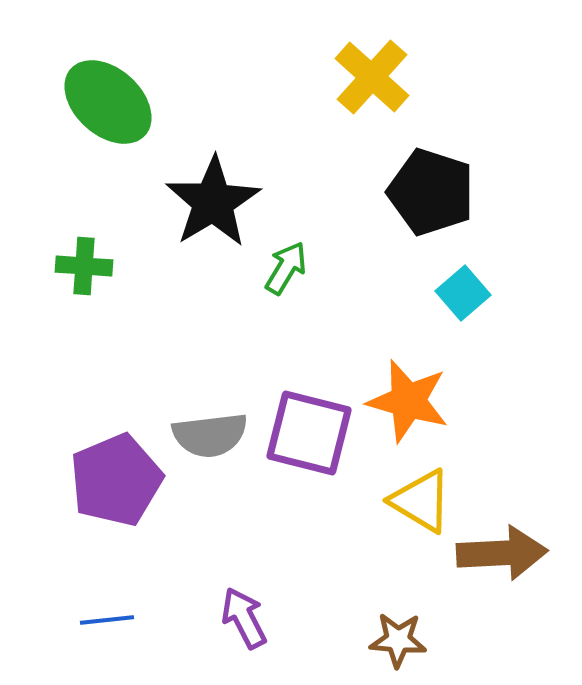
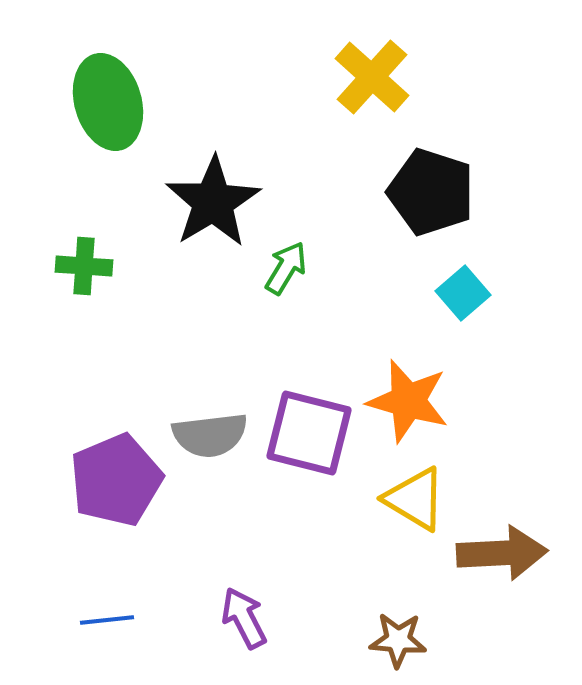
green ellipse: rotated 32 degrees clockwise
yellow triangle: moved 6 px left, 2 px up
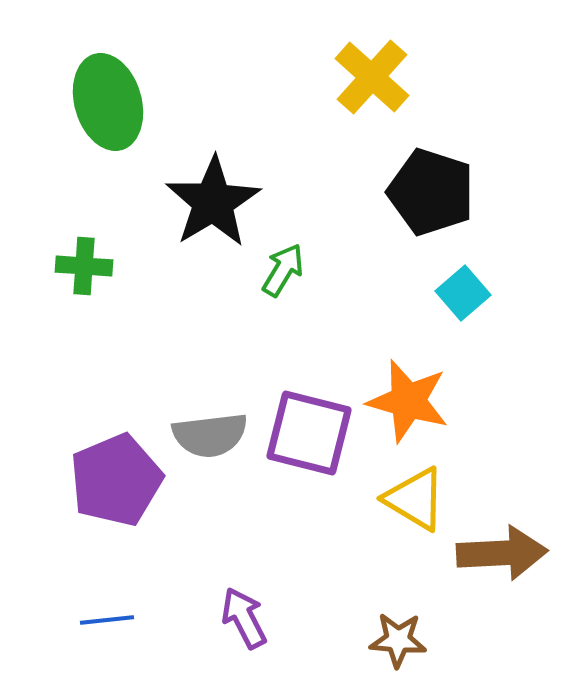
green arrow: moved 3 px left, 2 px down
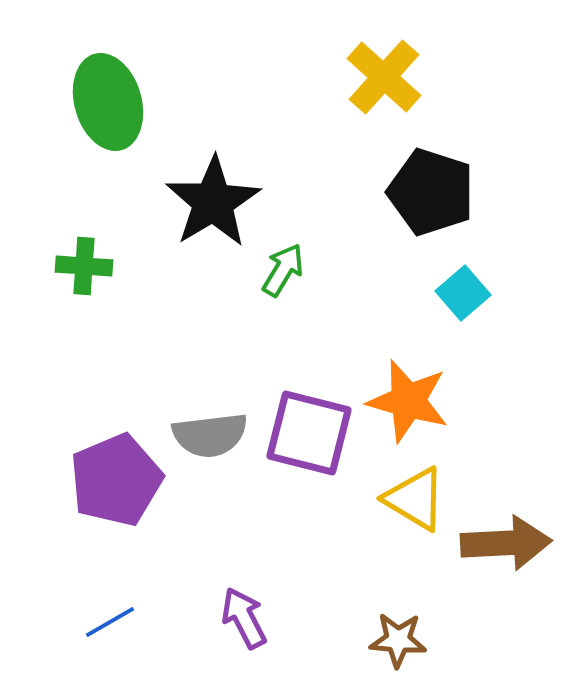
yellow cross: moved 12 px right
brown arrow: moved 4 px right, 10 px up
blue line: moved 3 px right, 2 px down; rotated 24 degrees counterclockwise
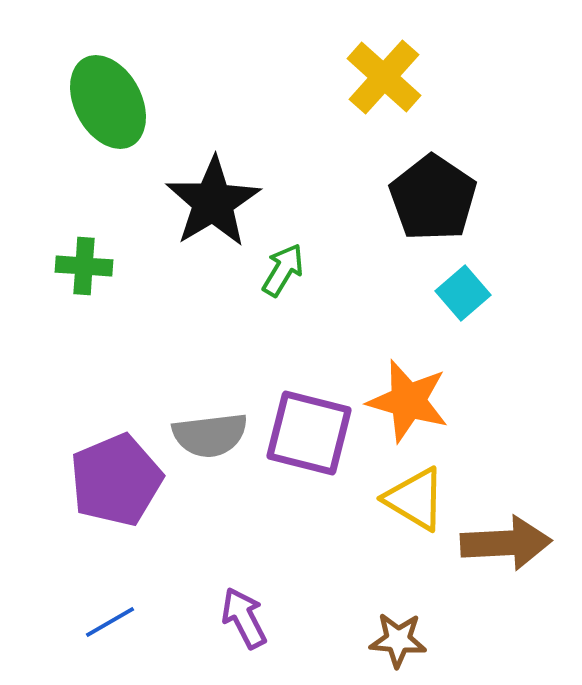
green ellipse: rotated 12 degrees counterclockwise
black pentagon: moved 2 px right, 6 px down; rotated 16 degrees clockwise
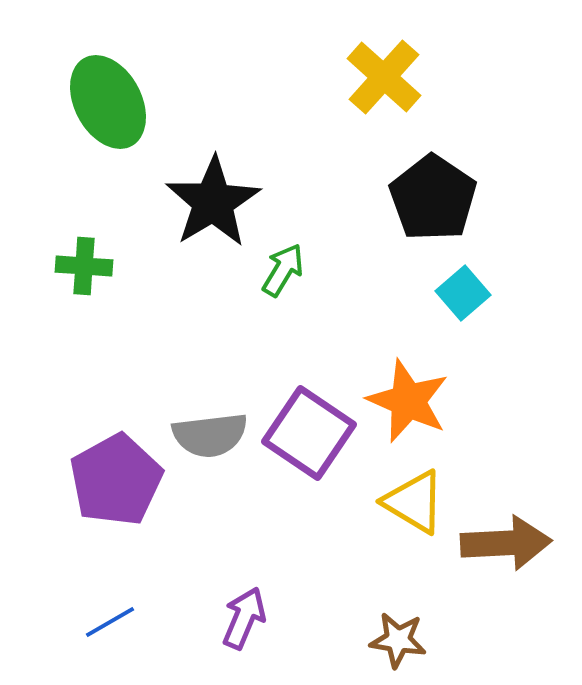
orange star: rotated 8 degrees clockwise
purple square: rotated 20 degrees clockwise
purple pentagon: rotated 6 degrees counterclockwise
yellow triangle: moved 1 px left, 3 px down
purple arrow: rotated 50 degrees clockwise
brown star: rotated 4 degrees clockwise
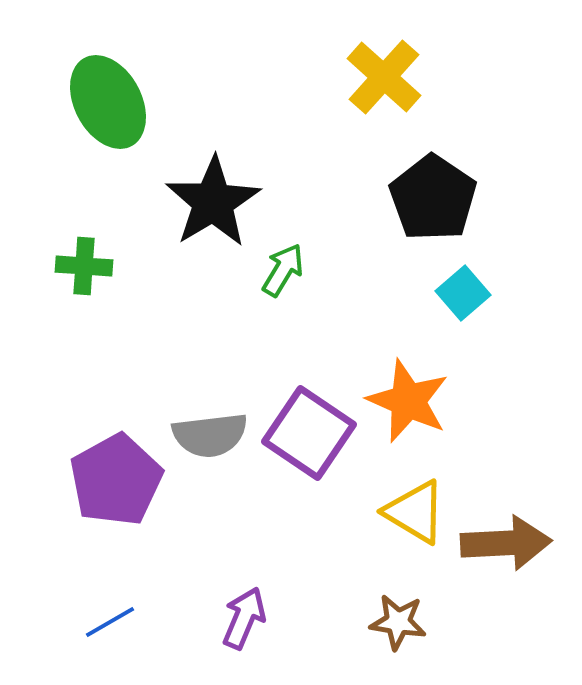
yellow triangle: moved 1 px right, 10 px down
brown star: moved 18 px up
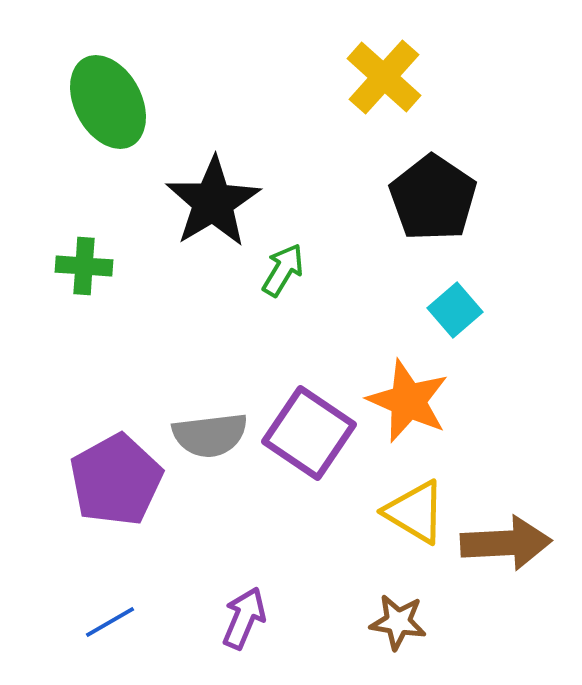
cyan square: moved 8 px left, 17 px down
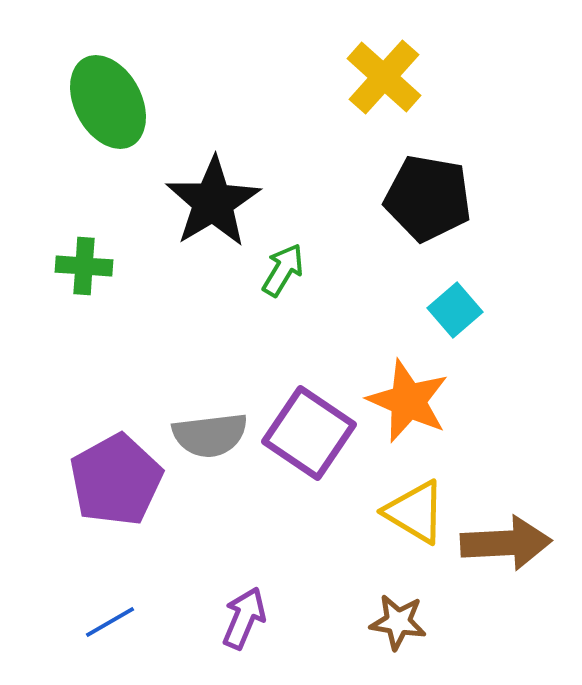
black pentagon: moved 5 px left; rotated 24 degrees counterclockwise
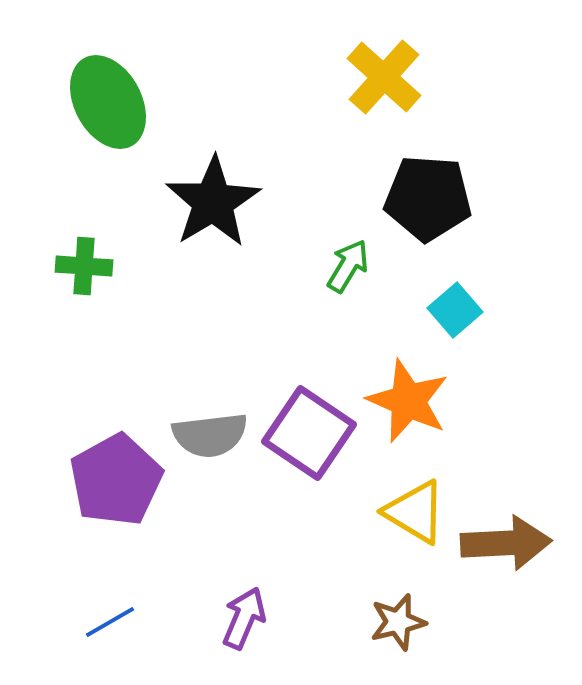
black pentagon: rotated 6 degrees counterclockwise
green arrow: moved 65 px right, 4 px up
brown star: rotated 22 degrees counterclockwise
